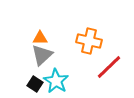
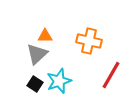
orange triangle: moved 5 px right, 2 px up
gray triangle: moved 5 px left, 1 px up
red line: moved 2 px right, 8 px down; rotated 16 degrees counterclockwise
cyan star: moved 3 px right; rotated 20 degrees clockwise
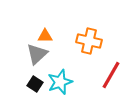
cyan star: moved 1 px right, 1 px down
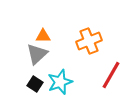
orange triangle: moved 2 px left
orange cross: rotated 35 degrees counterclockwise
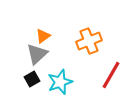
orange triangle: rotated 35 degrees counterclockwise
black square: moved 3 px left, 5 px up; rotated 28 degrees clockwise
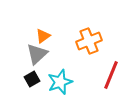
red line: rotated 8 degrees counterclockwise
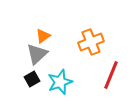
orange cross: moved 2 px right, 1 px down
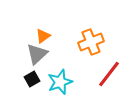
red line: moved 2 px left, 1 px up; rotated 16 degrees clockwise
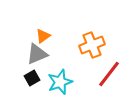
orange cross: moved 1 px right, 3 px down
gray triangle: rotated 20 degrees clockwise
black square: moved 1 px up
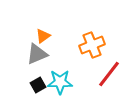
black square: moved 6 px right, 7 px down
cyan star: rotated 20 degrees clockwise
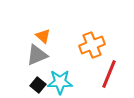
orange triangle: rotated 42 degrees counterclockwise
gray triangle: moved 1 px down
red line: rotated 16 degrees counterclockwise
black square: rotated 21 degrees counterclockwise
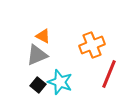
orange triangle: rotated 14 degrees counterclockwise
cyan star: rotated 20 degrees clockwise
